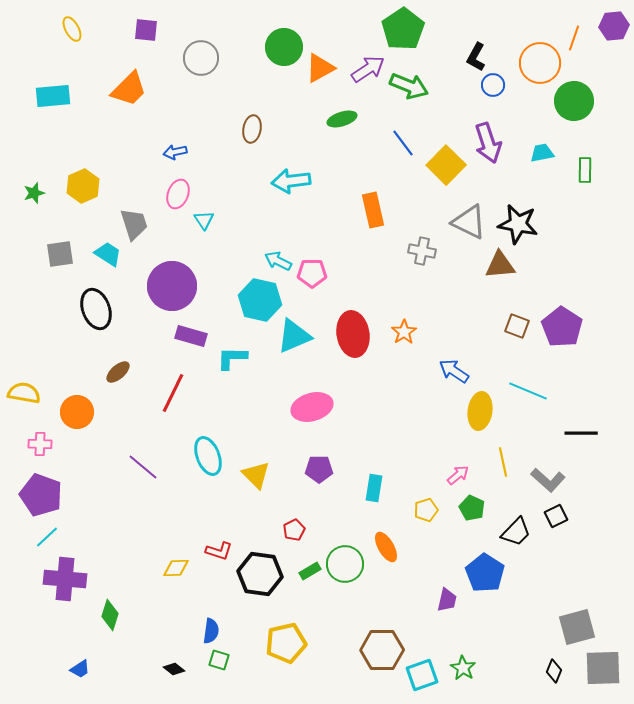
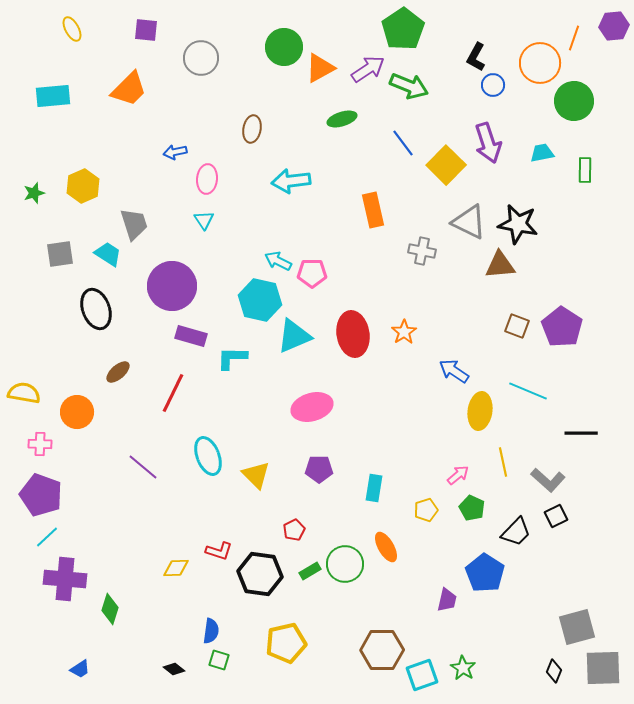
pink ellipse at (178, 194): moved 29 px right, 15 px up; rotated 16 degrees counterclockwise
green diamond at (110, 615): moved 6 px up
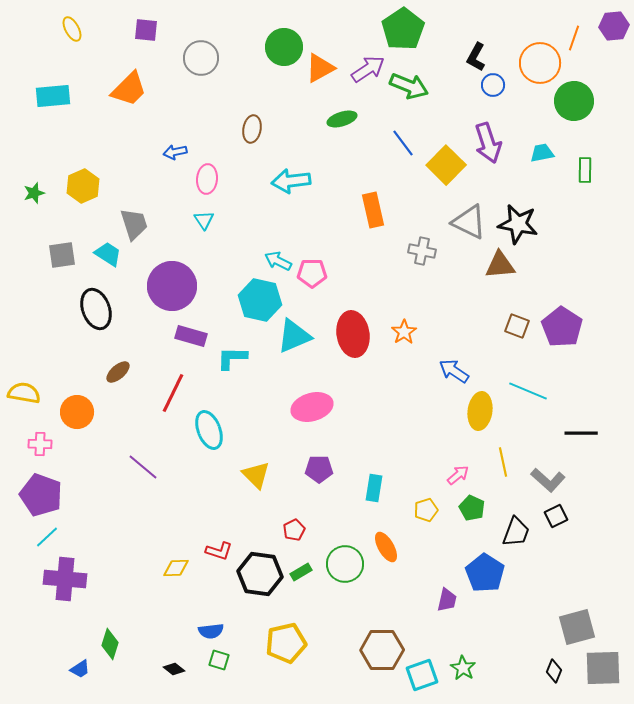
gray square at (60, 254): moved 2 px right, 1 px down
cyan ellipse at (208, 456): moved 1 px right, 26 px up
black trapezoid at (516, 532): rotated 24 degrees counterclockwise
green rectangle at (310, 571): moved 9 px left, 1 px down
green diamond at (110, 609): moved 35 px down
blue semicircle at (211, 631): rotated 75 degrees clockwise
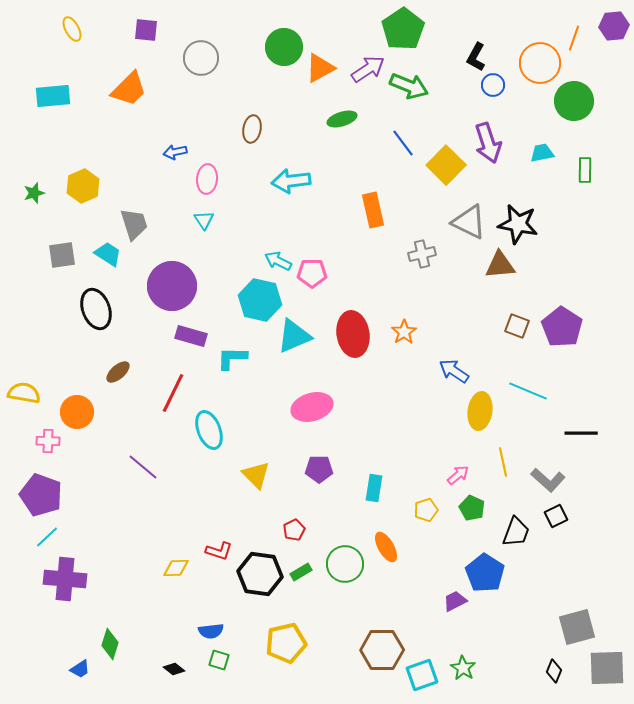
gray cross at (422, 251): moved 3 px down; rotated 24 degrees counterclockwise
pink cross at (40, 444): moved 8 px right, 3 px up
purple trapezoid at (447, 600): moved 8 px right, 1 px down; rotated 130 degrees counterclockwise
gray square at (603, 668): moved 4 px right
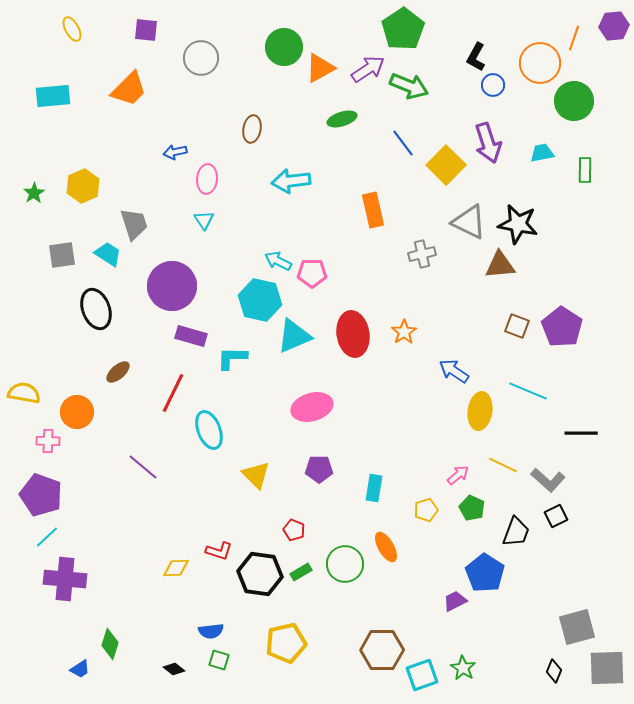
green star at (34, 193): rotated 15 degrees counterclockwise
yellow line at (503, 462): moved 3 px down; rotated 52 degrees counterclockwise
red pentagon at (294, 530): rotated 25 degrees counterclockwise
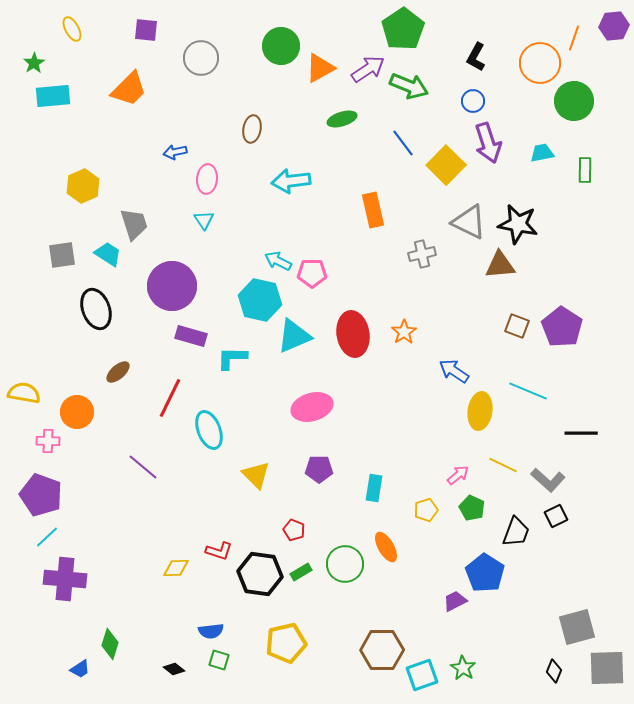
green circle at (284, 47): moved 3 px left, 1 px up
blue circle at (493, 85): moved 20 px left, 16 px down
green star at (34, 193): moved 130 px up
red line at (173, 393): moved 3 px left, 5 px down
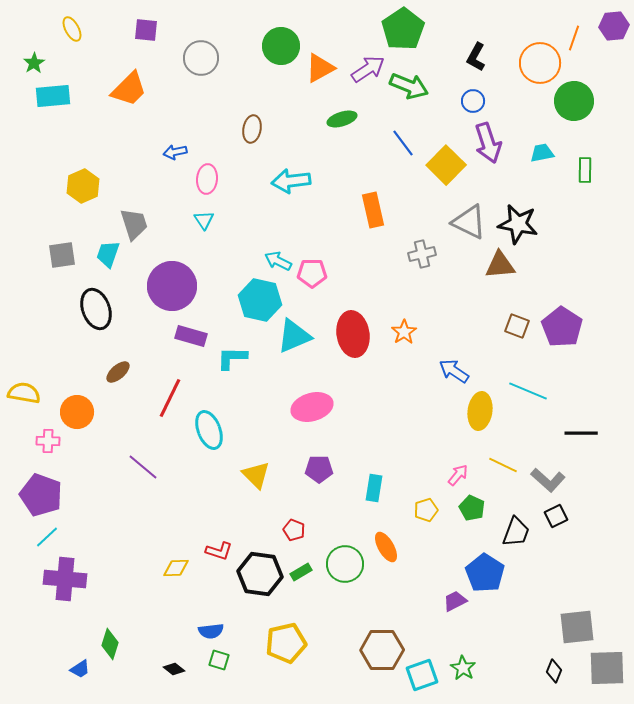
cyan trapezoid at (108, 254): rotated 104 degrees counterclockwise
pink arrow at (458, 475): rotated 10 degrees counterclockwise
gray square at (577, 627): rotated 9 degrees clockwise
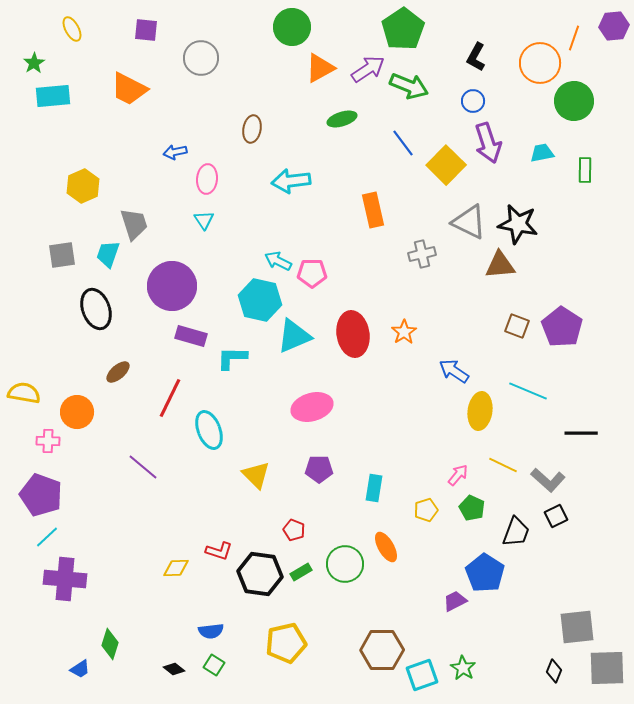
green circle at (281, 46): moved 11 px right, 19 px up
orange trapezoid at (129, 89): rotated 72 degrees clockwise
green square at (219, 660): moved 5 px left, 5 px down; rotated 15 degrees clockwise
